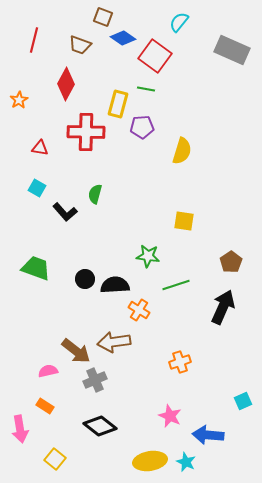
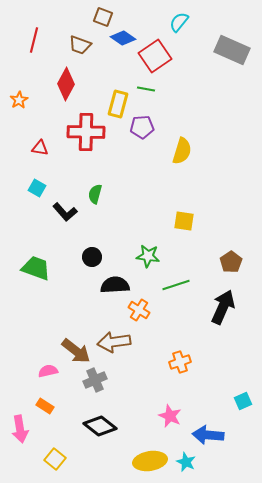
red square at (155, 56): rotated 20 degrees clockwise
black circle at (85, 279): moved 7 px right, 22 px up
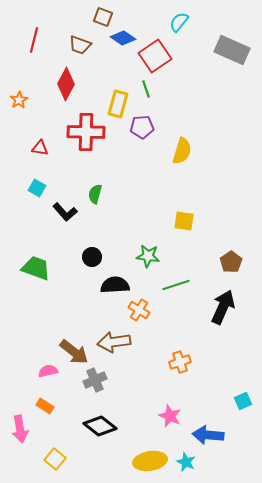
green line at (146, 89): rotated 60 degrees clockwise
brown arrow at (76, 351): moved 2 px left, 1 px down
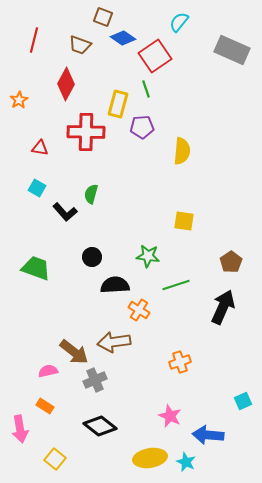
yellow semicircle at (182, 151): rotated 12 degrees counterclockwise
green semicircle at (95, 194): moved 4 px left
yellow ellipse at (150, 461): moved 3 px up
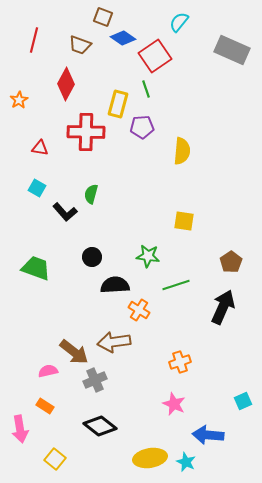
pink star at (170, 416): moved 4 px right, 12 px up
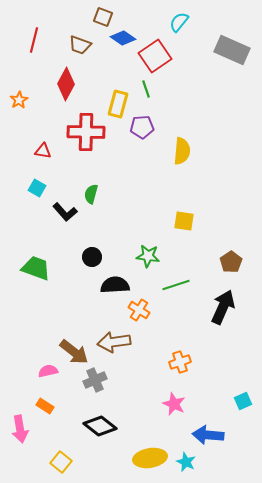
red triangle at (40, 148): moved 3 px right, 3 px down
yellow square at (55, 459): moved 6 px right, 3 px down
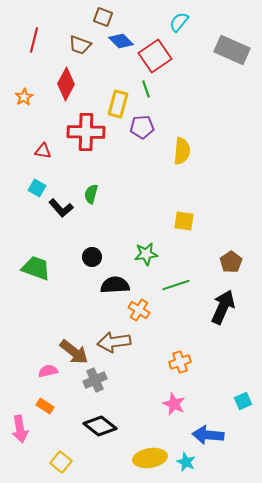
blue diamond at (123, 38): moved 2 px left, 3 px down; rotated 10 degrees clockwise
orange star at (19, 100): moved 5 px right, 3 px up
black L-shape at (65, 212): moved 4 px left, 4 px up
green star at (148, 256): moved 2 px left, 2 px up; rotated 15 degrees counterclockwise
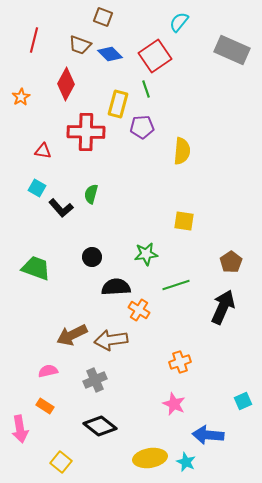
blue diamond at (121, 41): moved 11 px left, 13 px down
orange star at (24, 97): moved 3 px left
black semicircle at (115, 285): moved 1 px right, 2 px down
brown arrow at (114, 342): moved 3 px left, 2 px up
brown arrow at (74, 352): moved 2 px left, 17 px up; rotated 116 degrees clockwise
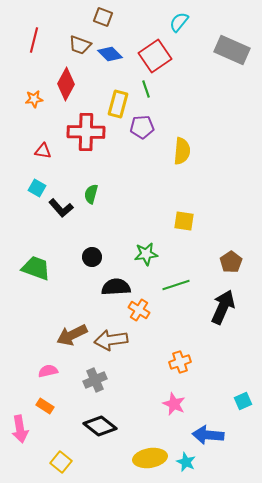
orange star at (21, 97): moved 13 px right, 2 px down; rotated 24 degrees clockwise
